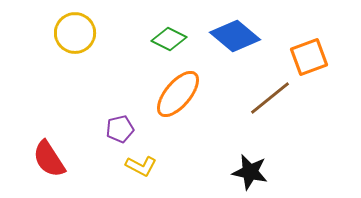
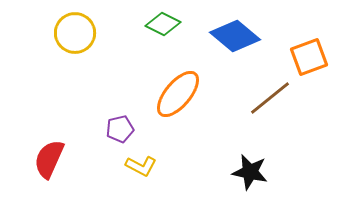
green diamond: moved 6 px left, 15 px up
red semicircle: rotated 57 degrees clockwise
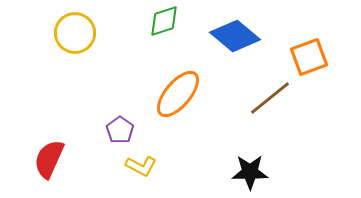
green diamond: moved 1 px right, 3 px up; rotated 44 degrees counterclockwise
purple pentagon: moved 1 px down; rotated 24 degrees counterclockwise
black star: rotated 12 degrees counterclockwise
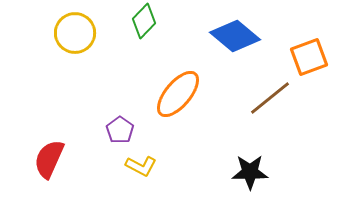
green diamond: moved 20 px left; rotated 28 degrees counterclockwise
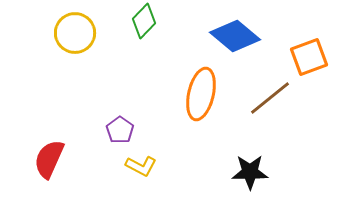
orange ellipse: moved 23 px right; rotated 27 degrees counterclockwise
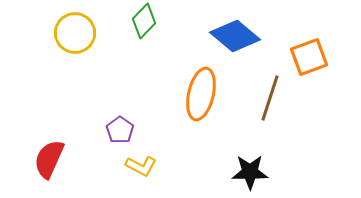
brown line: rotated 33 degrees counterclockwise
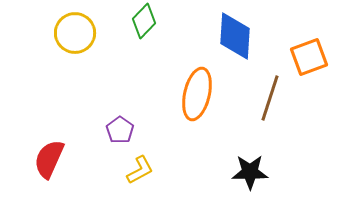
blue diamond: rotated 54 degrees clockwise
orange ellipse: moved 4 px left
yellow L-shape: moved 1 px left, 4 px down; rotated 56 degrees counterclockwise
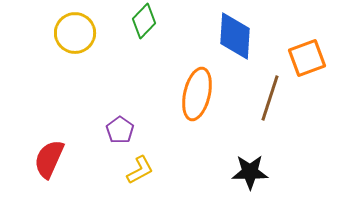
orange square: moved 2 px left, 1 px down
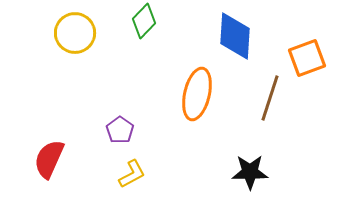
yellow L-shape: moved 8 px left, 4 px down
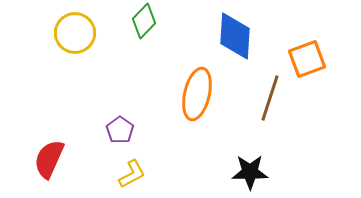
orange square: moved 1 px down
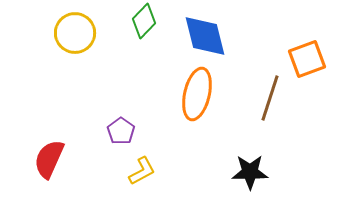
blue diamond: moved 30 px left; rotated 18 degrees counterclockwise
purple pentagon: moved 1 px right, 1 px down
yellow L-shape: moved 10 px right, 3 px up
